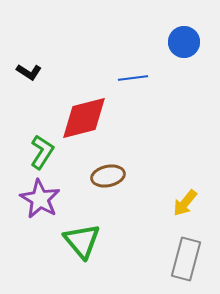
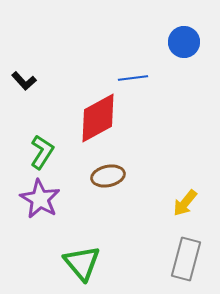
black L-shape: moved 5 px left, 9 px down; rotated 15 degrees clockwise
red diamond: moved 14 px right; rotated 14 degrees counterclockwise
green triangle: moved 22 px down
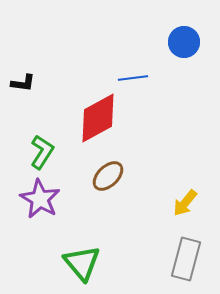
black L-shape: moved 1 px left, 2 px down; rotated 40 degrees counterclockwise
brown ellipse: rotated 32 degrees counterclockwise
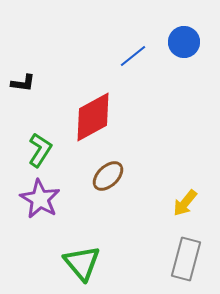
blue line: moved 22 px up; rotated 32 degrees counterclockwise
red diamond: moved 5 px left, 1 px up
green L-shape: moved 2 px left, 2 px up
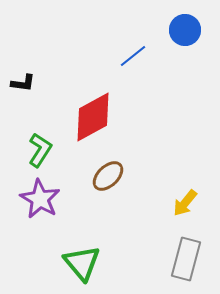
blue circle: moved 1 px right, 12 px up
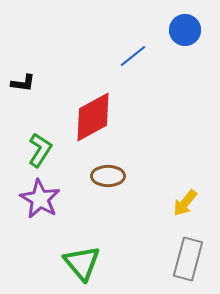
brown ellipse: rotated 44 degrees clockwise
gray rectangle: moved 2 px right
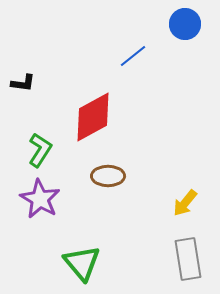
blue circle: moved 6 px up
gray rectangle: rotated 24 degrees counterclockwise
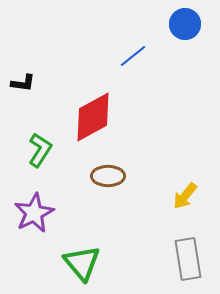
purple star: moved 6 px left, 14 px down; rotated 15 degrees clockwise
yellow arrow: moved 7 px up
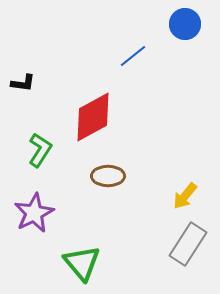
gray rectangle: moved 15 px up; rotated 42 degrees clockwise
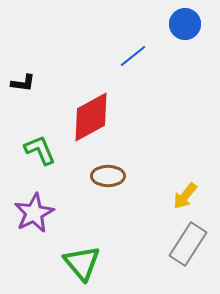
red diamond: moved 2 px left
green L-shape: rotated 56 degrees counterclockwise
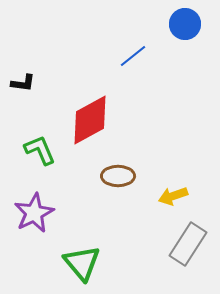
red diamond: moved 1 px left, 3 px down
brown ellipse: moved 10 px right
yellow arrow: moved 12 px left; rotated 32 degrees clockwise
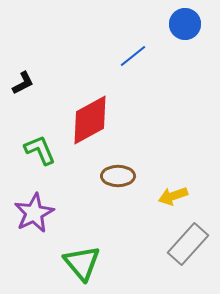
black L-shape: rotated 35 degrees counterclockwise
gray rectangle: rotated 9 degrees clockwise
